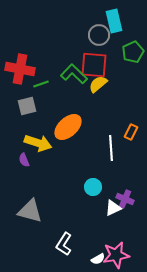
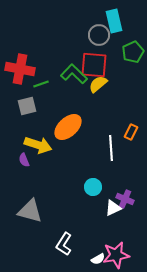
yellow arrow: moved 2 px down
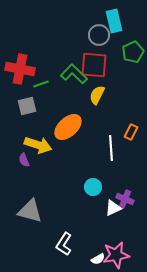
yellow semicircle: moved 1 px left, 11 px down; rotated 24 degrees counterclockwise
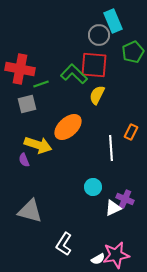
cyan rectangle: moved 1 px left; rotated 10 degrees counterclockwise
gray square: moved 2 px up
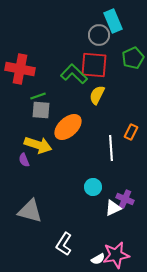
green pentagon: moved 6 px down
green line: moved 3 px left, 12 px down
gray square: moved 14 px right, 6 px down; rotated 18 degrees clockwise
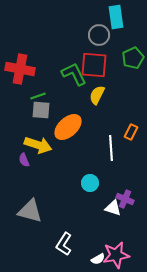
cyan rectangle: moved 3 px right, 4 px up; rotated 15 degrees clockwise
green L-shape: rotated 20 degrees clockwise
cyan circle: moved 3 px left, 4 px up
white triangle: rotated 42 degrees clockwise
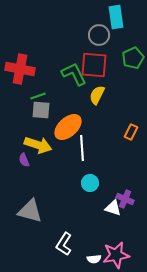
white line: moved 29 px left
white semicircle: moved 4 px left; rotated 24 degrees clockwise
